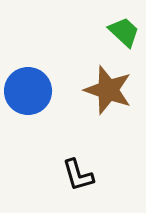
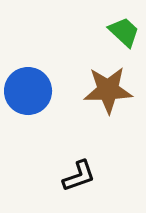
brown star: rotated 21 degrees counterclockwise
black L-shape: moved 1 px right, 1 px down; rotated 93 degrees counterclockwise
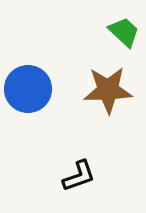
blue circle: moved 2 px up
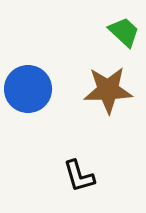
black L-shape: rotated 93 degrees clockwise
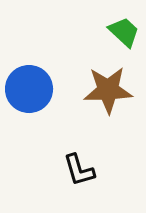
blue circle: moved 1 px right
black L-shape: moved 6 px up
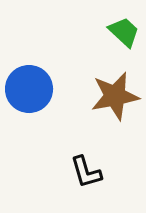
brown star: moved 7 px right, 6 px down; rotated 9 degrees counterclockwise
black L-shape: moved 7 px right, 2 px down
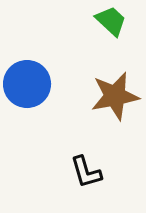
green trapezoid: moved 13 px left, 11 px up
blue circle: moved 2 px left, 5 px up
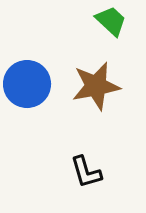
brown star: moved 19 px left, 10 px up
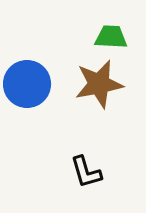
green trapezoid: moved 16 px down; rotated 40 degrees counterclockwise
brown star: moved 3 px right, 2 px up
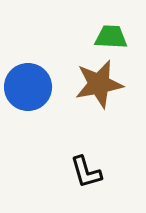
blue circle: moved 1 px right, 3 px down
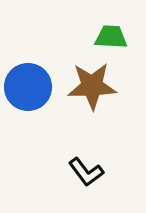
brown star: moved 7 px left, 2 px down; rotated 9 degrees clockwise
black L-shape: rotated 21 degrees counterclockwise
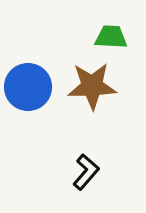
black L-shape: rotated 102 degrees counterclockwise
